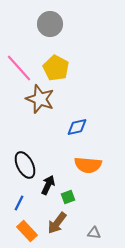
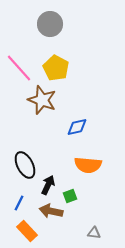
brown star: moved 2 px right, 1 px down
green square: moved 2 px right, 1 px up
brown arrow: moved 6 px left, 12 px up; rotated 65 degrees clockwise
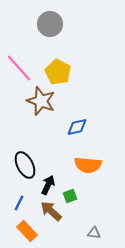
yellow pentagon: moved 2 px right, 4 px down
brown star: moved 1 px left, 1 px down
brown arrow: rotated 30 degrees clockwise
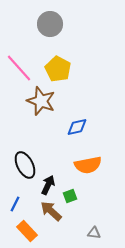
yellow pentagon: moved 3 px up
orange semicircle: rotated 16 degrees counterclockwise
blue line: moved 4 px left, 1 px down
